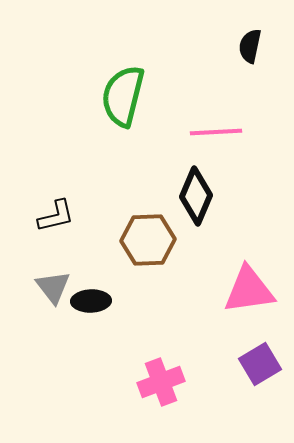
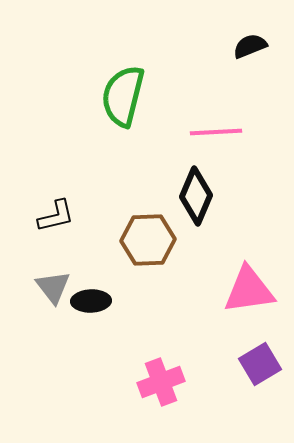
black semicircle: rotated 56 degrees clockwise
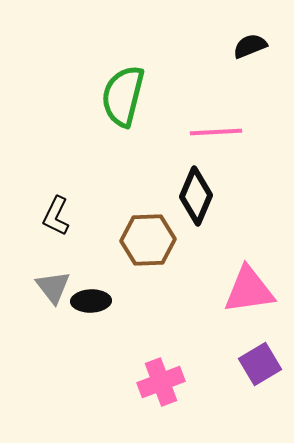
black L-shape: rotated 129 degrees clockwise
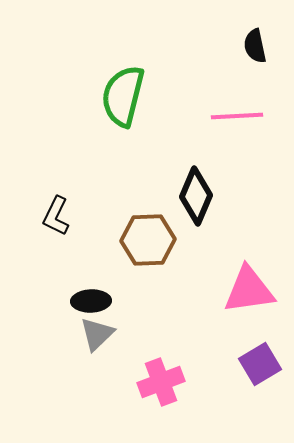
black semicircle: moved 5 px right; rotated 80 degrees counterclockwise
pink line: moved 21 px right, 16 px up
gray triangle: moved 44 px right, 47 px down; rotated 24 degrees clockwise
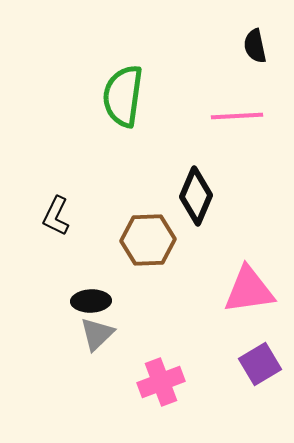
green semicircle: rotated 6 degrees counterclockwise
